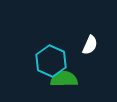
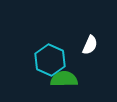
cyan hexagon: moved 1 px left, 1 px up
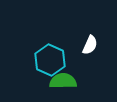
green semicircle: moved 1 px left, 2 px down
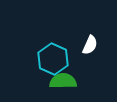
cyan hexagon: moved 3 px right, 1 px up
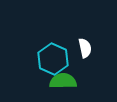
white semicircle: moved 5 px left, 3 px down; rotated 36 degrees counterclockwise
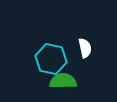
cyan hexagon: moved 2 px left; rotated 12 degrees counterclockwise
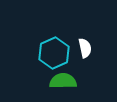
cyan hexagon: moved 3 px right, 6 px up; rotated 24 degrees clockwise
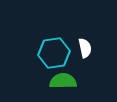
cyan hexagon: rotated 16 degrees clockwise
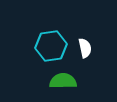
cyan hexagon: moved 3 px left, 7 px up
